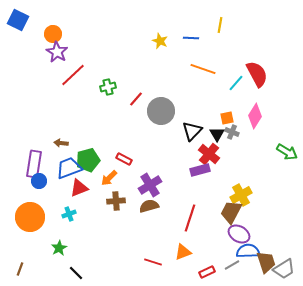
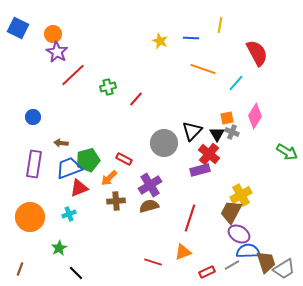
blue square at (18, 20): moved 8 px down
red semicircle at (257, 74): moved 21 px up
gray circle at (161, 111): moved 3 px right, 32 px down
blue circle at (39, 181): moved 6 px left, 64 px up
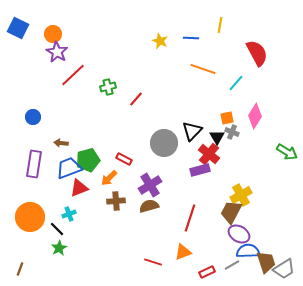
black triangle at (217, 134): moved 3 px down
black line at (76, 273): moved 19 px left, 44 px up
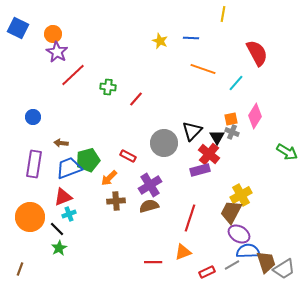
yellow line at (220, 25): moved 3 px right, 11 px up
green cross at (108, 87): rotated 21 degrees clockwise
orange square at (227, 118): moved 4 px right, 1 px down
red rectangle at (124, 159): moved 4 px right, 3 px up
red triangle at (79, 188): moved 16 px left, 9 px down
red line at (153, 262): rotated 18 degrees counterclockwise
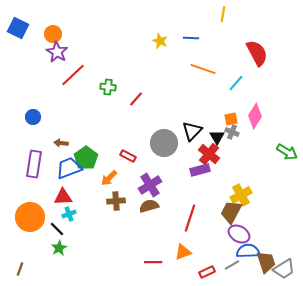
green pentagon at (88, 160): moved 2 px left, 2 px up; rotated 20 degrees counterclockwise
red triangle at (63, 197): rotated 18 degrees clockwise
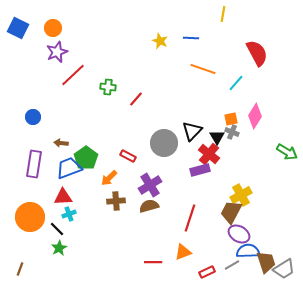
orange circle at (53, 34): moved 6 px up
purple star at (57, 52): rotated 20 degrees clockwise
